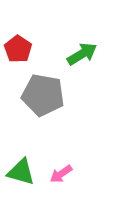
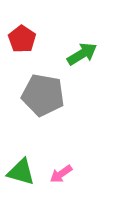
red pentagon: moved 4 px right, 10 px up
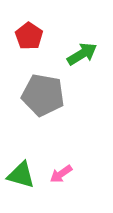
red pentagon: moved 7 px right, 3 px up
green triangle: moved 3 px down
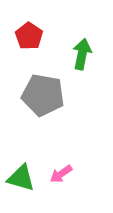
green arrow: rotated 48 degrees counterclockwise
green triangle: moved 3 px down
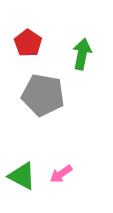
red pentagon: moved 1 px left, 7 px down
green triangle: moved 1 px right, 2 px up; rotated 12 degrees clockwise
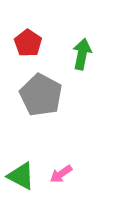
gray pentagon: moved 2 px left; rotated 18 degrees clockwise
green triangle: moved 1 px left
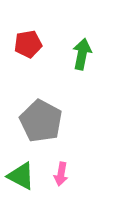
red pentagon: moved 1 px down; rotated 28 degrees clockwise
gray pentagon: moved 26 px down
pink arrow: rotated 45 degrees counterclockwise
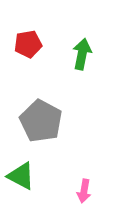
pink arrow: moved 23 px right, 17 px down
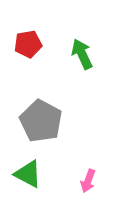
green arrow: rotated 36 degrees counterclockwise
green triangle: moved 7 px right, 2 px up
pink arrow: moved 4 px right, 10 px up; rotated 10 degrees clockwise
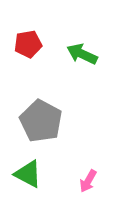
green arrow: rotated 40 degrees counterclockwise
pink arrow: rotated 10 degrees clockwise
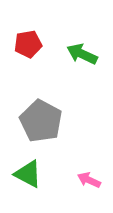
pink arrow: moved 1 px right, 1 px up; rotated 85 degrees clockwise
